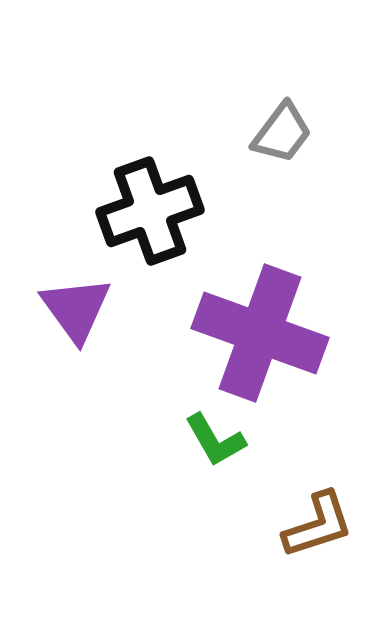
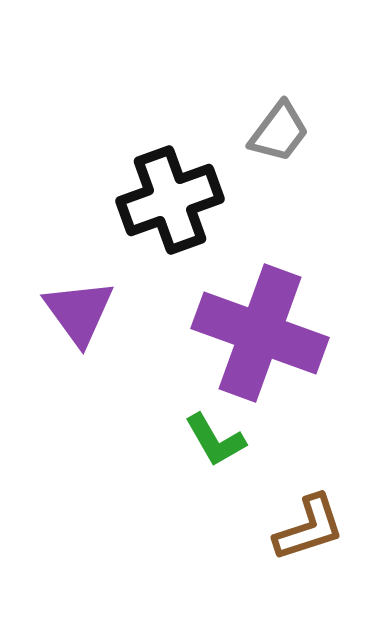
gray trapezoid: moved 3 px left, 1 px up
black cross: moved 20 px right, 11 px up
purple triangle: moved 3 px right, 3 px down
brown L-shape: moved 9 px left, 3 px down
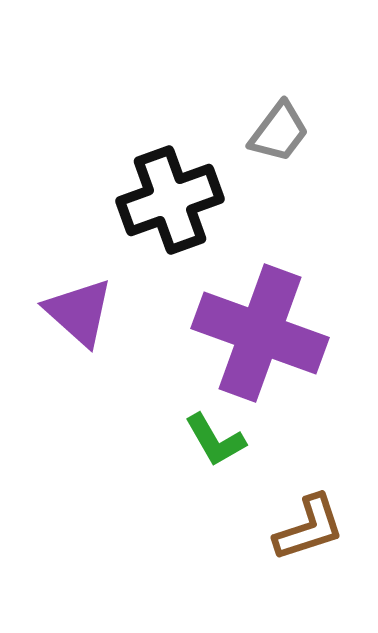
purple triangle: rotated 12 degrees counterclockwise
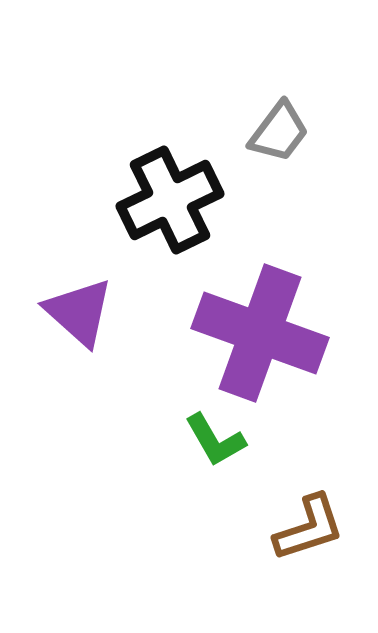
black cross: rotated 6 degrees counterclockwise
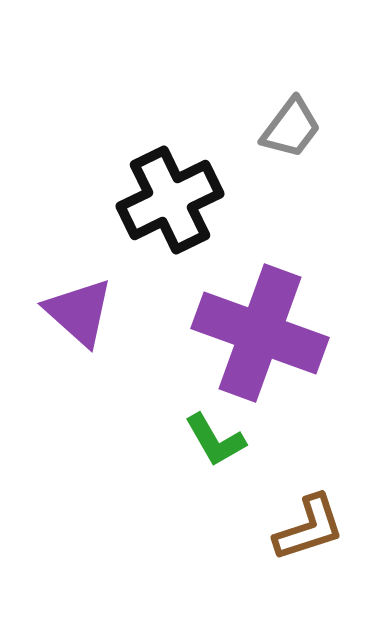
gray trapezoid: moved 12 px right, 4 px up
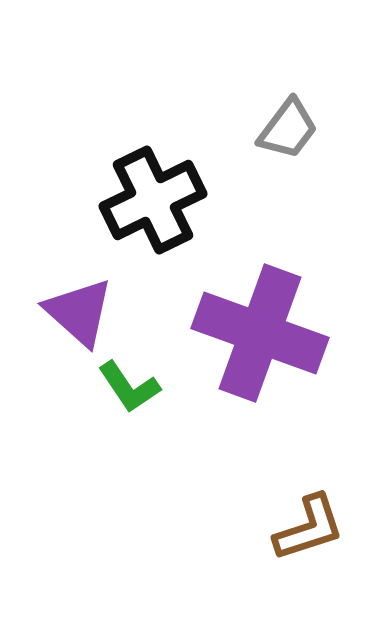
gray trapezoid: moved 3 px left, 1 px down
black cross: moved 17 px left
green L-shape: moved 86 px left, 53 px up; rotated 4 degrees counterclockwise
